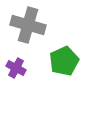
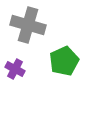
purple cross: moved 1 px left, 1 px down
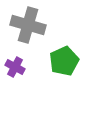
purple cross: moved 2 px up
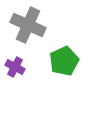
gray cross: rotated 8 degrees clockwise
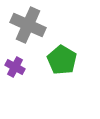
green pentagon: moved 2 px left, 1 px up; rotated 16 degrees counterclockwise
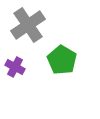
gray cross: rotated 32 degrees clockwise
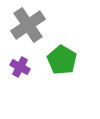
purple cross: moved 5 px right
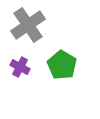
green pentagon: moved 5 px down
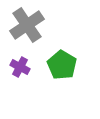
gray cross: moved 1 px left
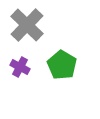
gray cross: rotated 12 degrees counterclockwise
